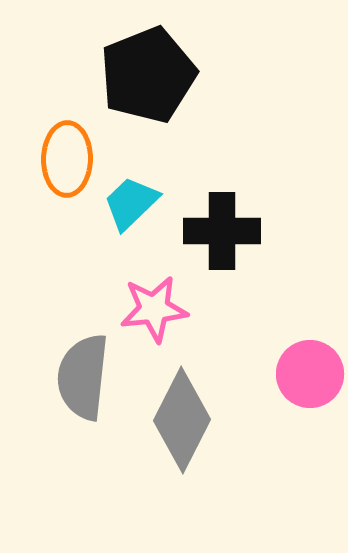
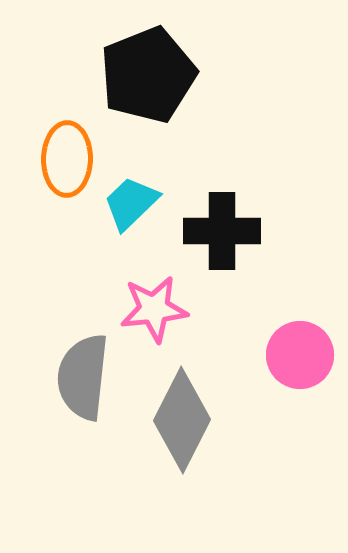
pink circle: moved 10 px left, 19 px up
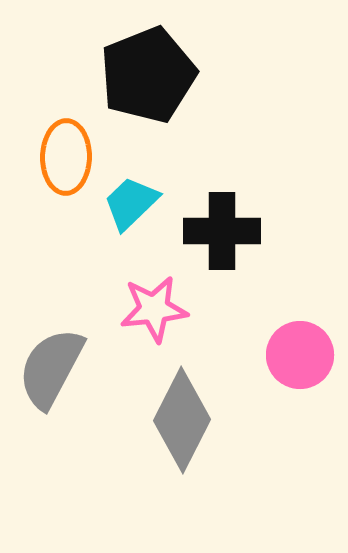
orange ellipse: moved 1 px left, 2 px up
gray semicircle: moved 32 px left, 9 px up; rotated 22 degrees clockwise
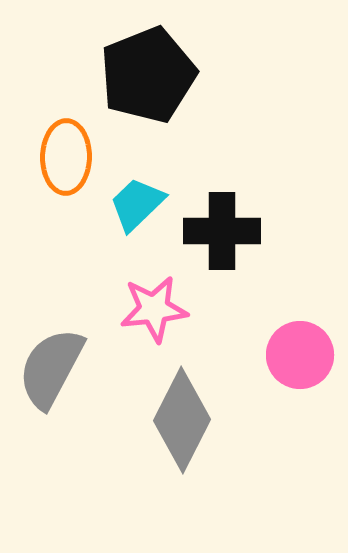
cyan trapezoid: moved 6 px right, 1 px down
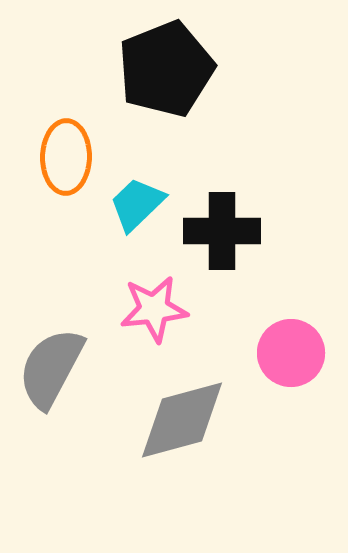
black pentagon: moved 18 px right, 6 px up
pink circle: moved 9 px left, 2 px up
gray diamond: rotated 48 degrees clockwise
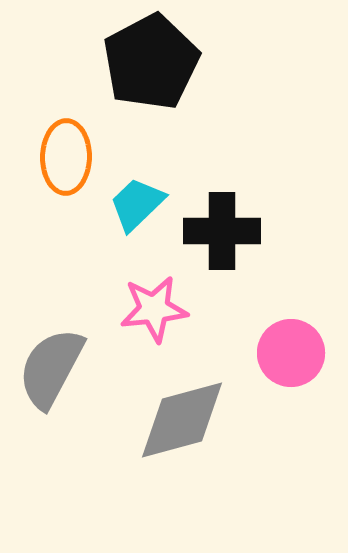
black pentagon: moved 15 px left, 7 px up; rotated 6 degrees counterclockwise
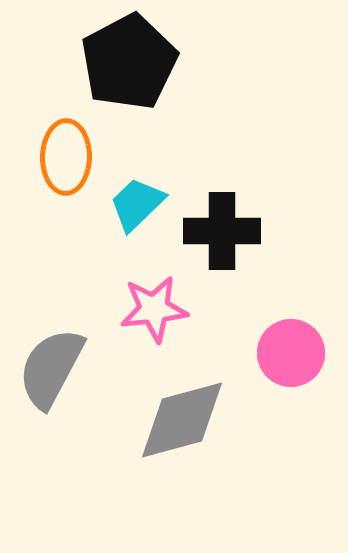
black pentagon: moved 22 px left
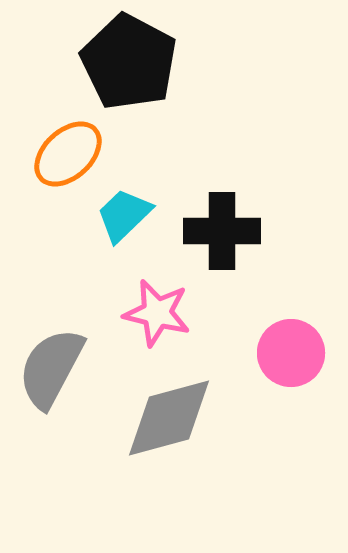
black pentagon: rotated 16 degrees counterclockwise
orange ellipse: moved 2 px right, 3 px up; rotated 46 degrees clockwise
cyan trapezoid: moved 13 px left, 11 px down
pink star: moved 3 px right, 4 px down; rotated 20 degrees clockwise
gray diamond: moved 13 px left, 2 px up
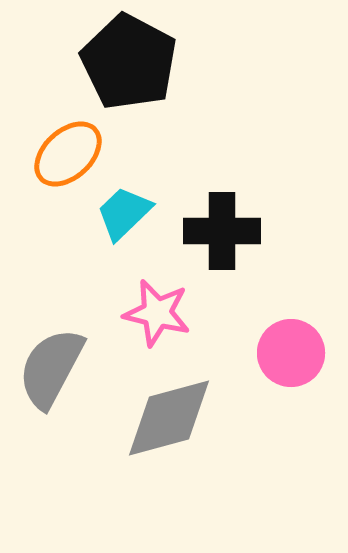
cyan trapezoid: moved 2 px up
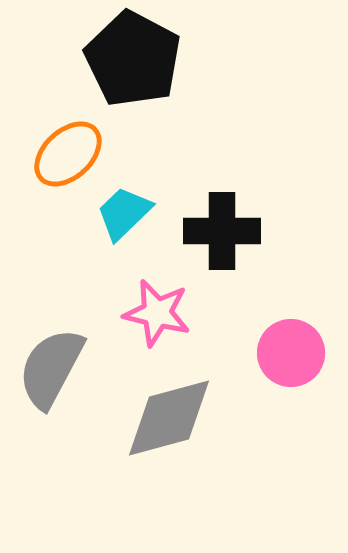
black pentagon: moved 4 px right, 3 px up
